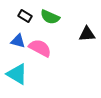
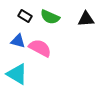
black triangle: moved 1 px left, 15 px up
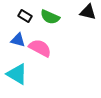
black triangle: moved 2 px right, 7 px up; rotated 18 degrees clockwise
blue triangle: moved 1 px up
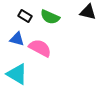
blue triangle: moved 1 px left, 1 px up
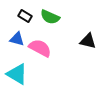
black triangle: moved 29 px down
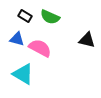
black triangle: moved 1 px left, 1 px up
cyan triangle: moved 6 px right
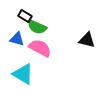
green semicircle: moved 13 px left, 10 px down
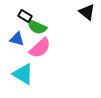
black triangle: moved 28 px up; rotated 24 degrees clockwise
pink semicircle: rotated 110 degrees clockwise
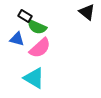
cyan triangle: moved 11 px right, 4 px down
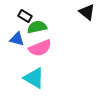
green semicircle: rotated 144 degrees clockwise
pink semicircle: rotated 20 degrees clockwise
